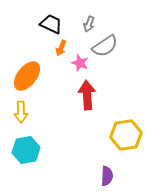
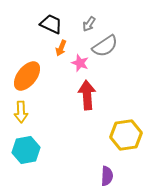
gray arrow: rotated 14 degrees clockwise
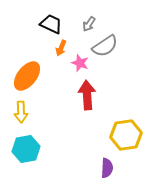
cyan hexagon: moved 1 px up
purple semicircle: moved 8 px up
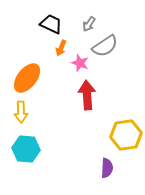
orange ellipse: moved 2 px down
cyan hexagon: rotated 16 degrees clockwise
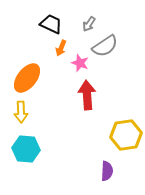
purple semicircle: moved 3 px down
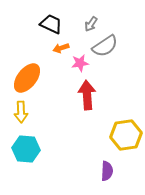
gray arrow: moved 2 px right
orange arrow: rotated 49 degrees clockwise
pink star: rotated 30 degrees counterclockwise
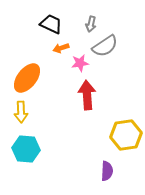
gray arrow: rotated 21 degrees counterclockwise
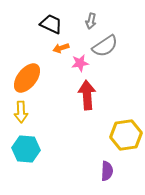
gray arrow: moved 3 px up
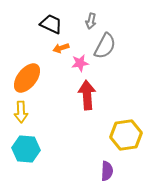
gray semicircle: rotated 28 degrees counterclockwise
